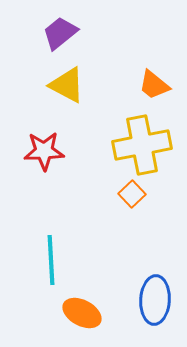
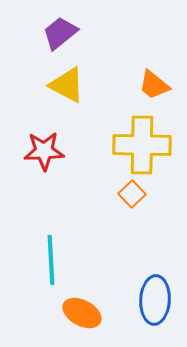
yellow cross: rotated 12 degrees clockwise
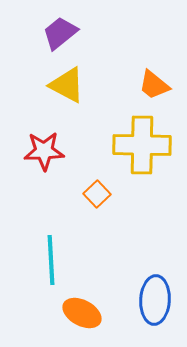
orange square: moved 35 px left
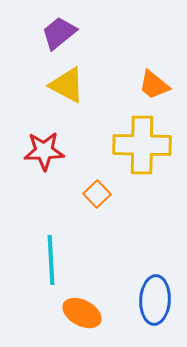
purple trapezoid: moved 1 px left
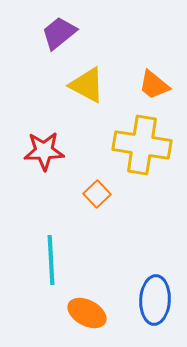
yellow triangle: moved 20 px right
yellow cross: rotated 8 degrees clockwise
orange ellipse: moved 5 px right
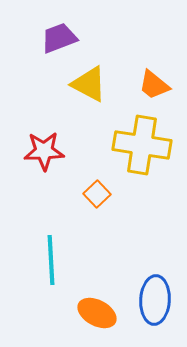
purple trapezoid: moved 5 px down; rotated 18 degrees clockwise
yellow triangle: moved 2 px right, 1 px up
orange ellipse: moved 10 px right
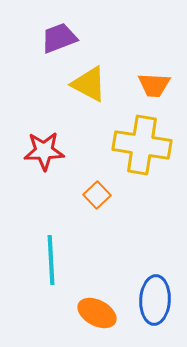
orange trapezoid: rotated 36 degrees counterclockwise
orange square: moved 1 px down
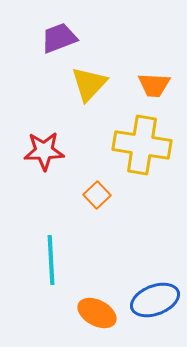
yellow triangle: rotated 45 degrees clockwise
blue ellipse: rotated 66 degrees clockwise
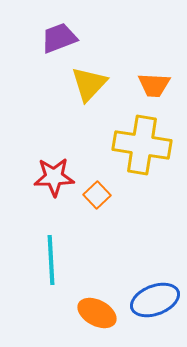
red star: moved 10 px right, 26 px down
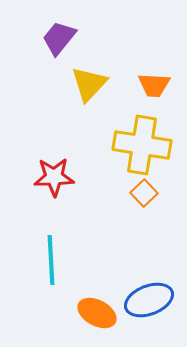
purple trapezoid: rotated 30 degrees counterclockwise
orange square: moved 47 px right, 2 px up
blue ellipse: moved 6 px left
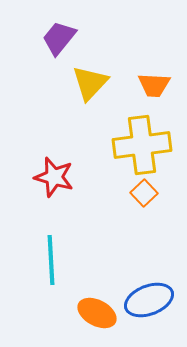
yellow triangle: moved 1 px right, 1 px up
yellow cross: rotated 16 degrees counterclockwise
red star: rotated 18 degrees clockwise
